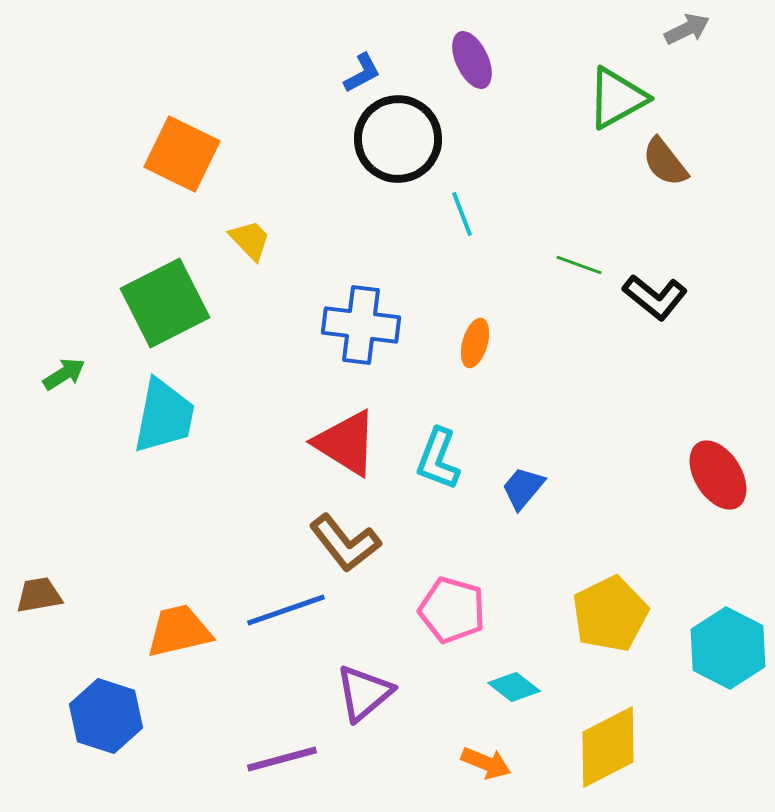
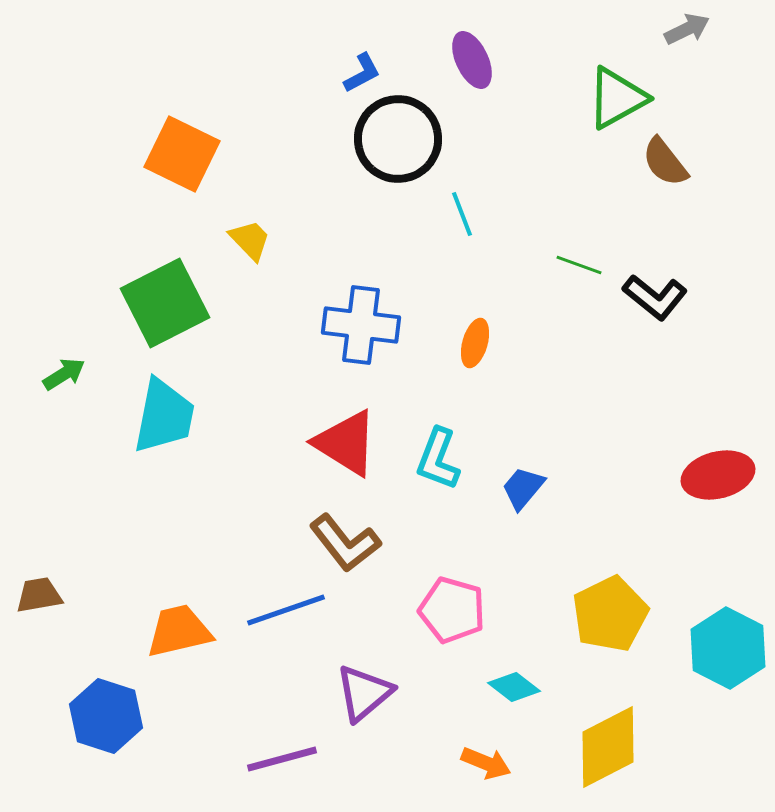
red ellipse: rotated 72 degrees counterclockwise
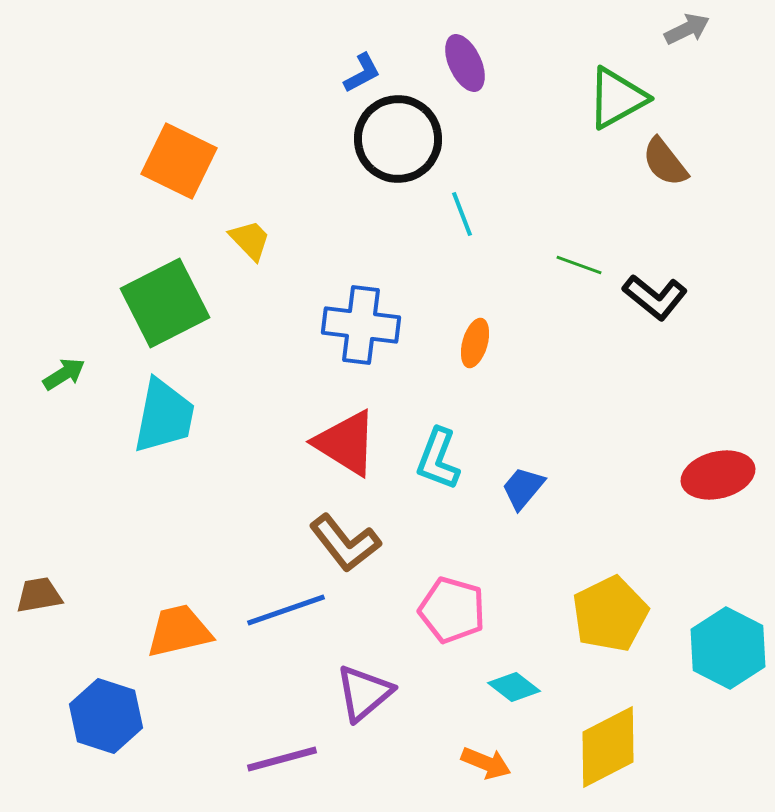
purple ellipse: moved 7 px left, 3 px down
orange square: moved 3 px left, 7 px down
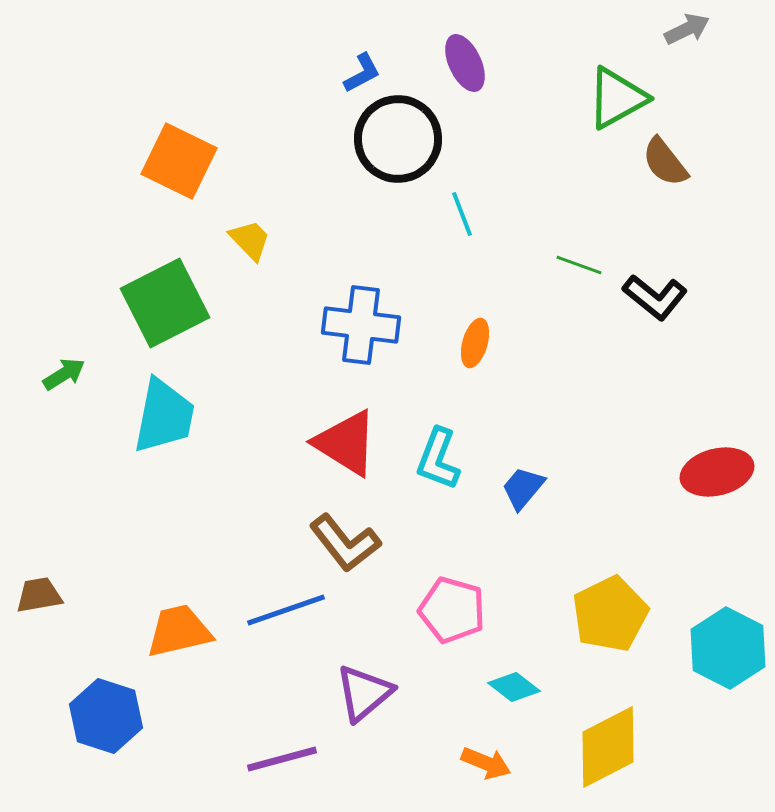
red ellipse: moved 1 px left, 3 px up
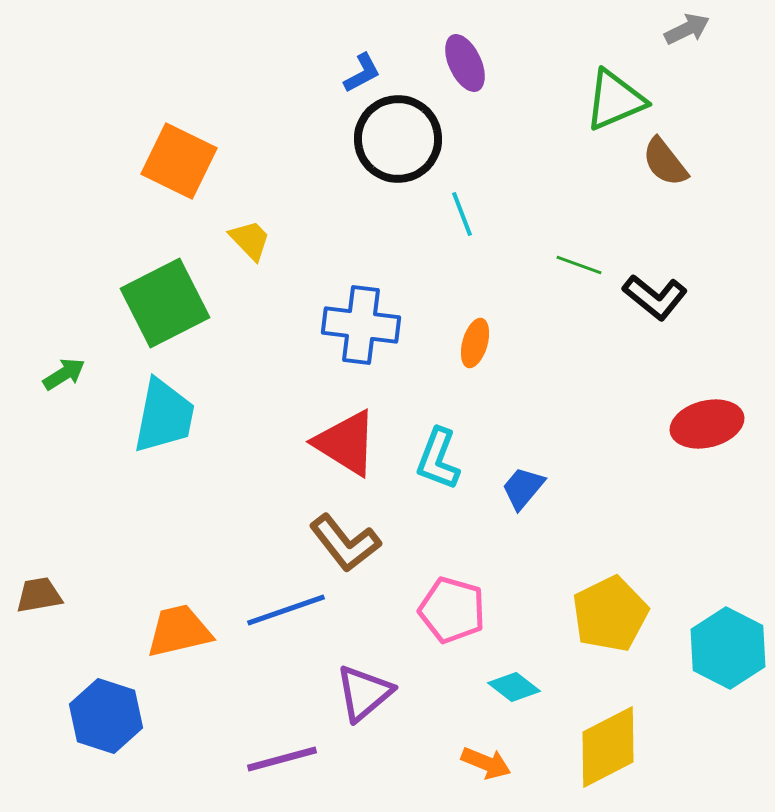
green triangle: moved 2 px left, 2 px down; rotated 6 degrees clockwise
red ellipse: moved 10 px left, 48 px up
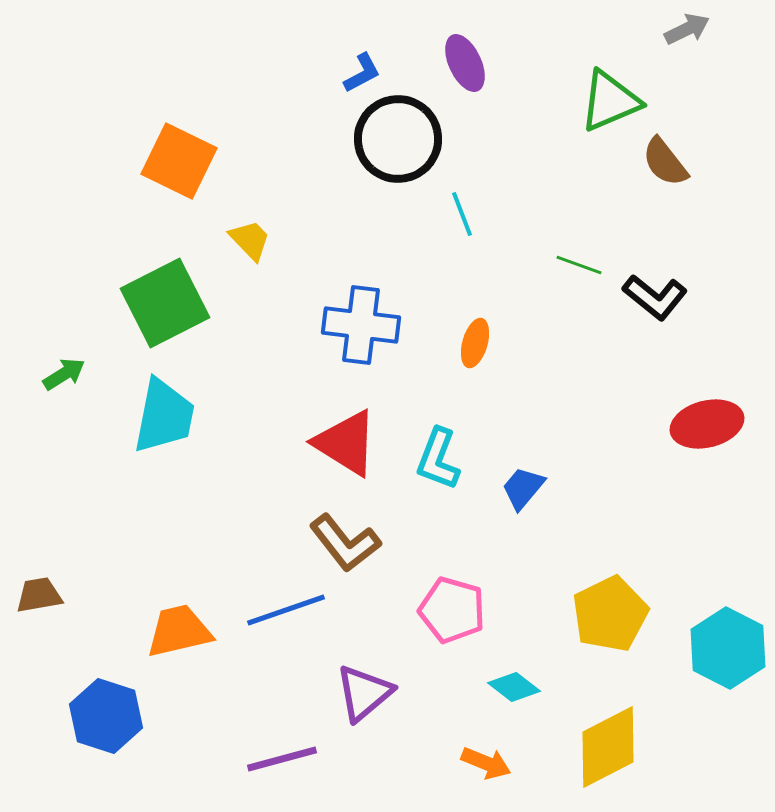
green triangle: moved 5 px left, 1 px down
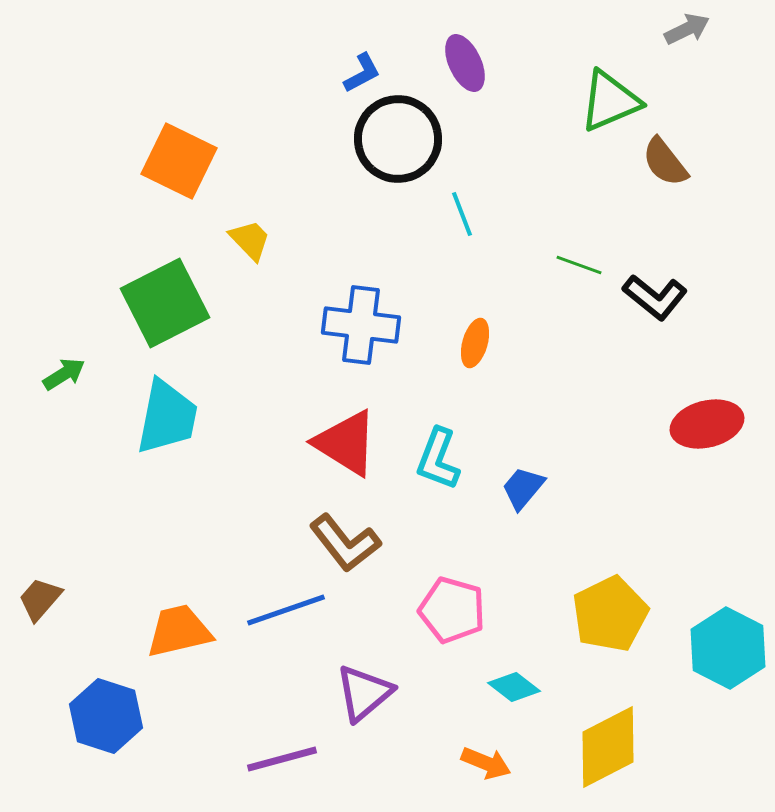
cyan trapezoid: moved 3 px right, 1 px down
brown trapezoid: moved 1 px right, 4 px down; rotated 39 degrees counterclockwise
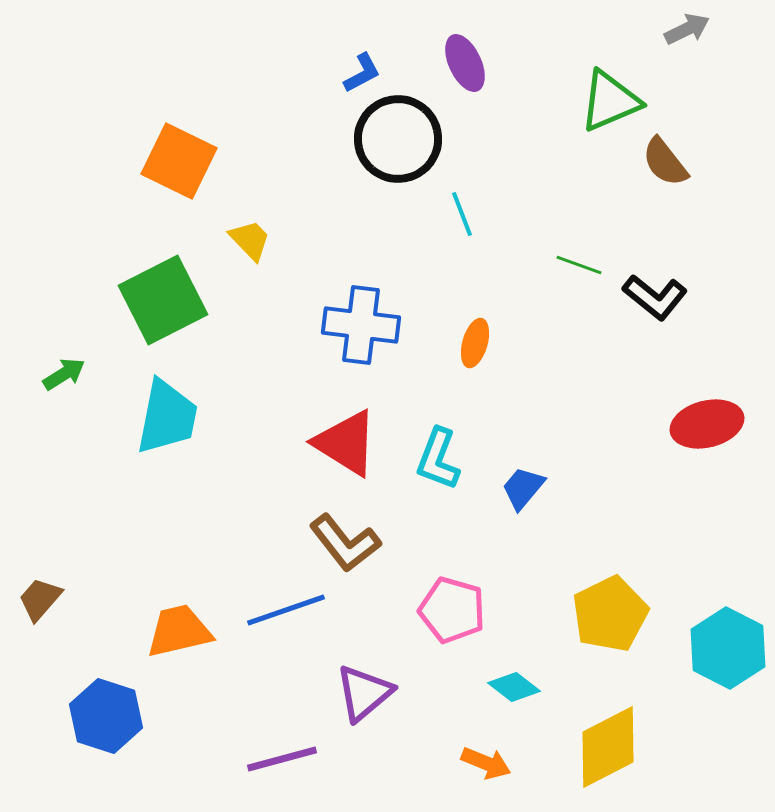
green square: moved 2 px left, 3 px up
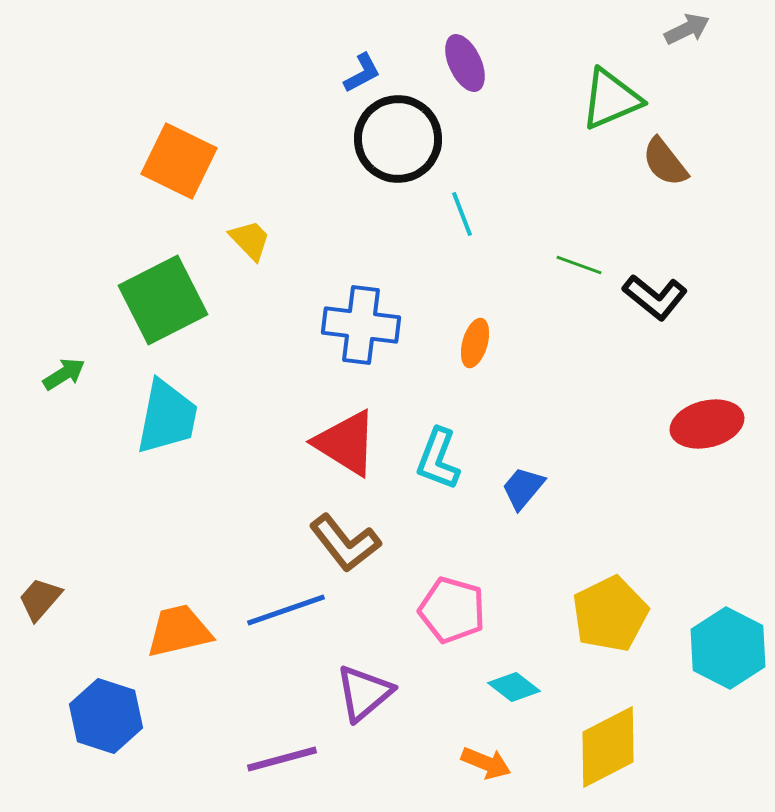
green triangle: moved 1 px right, 2 px up
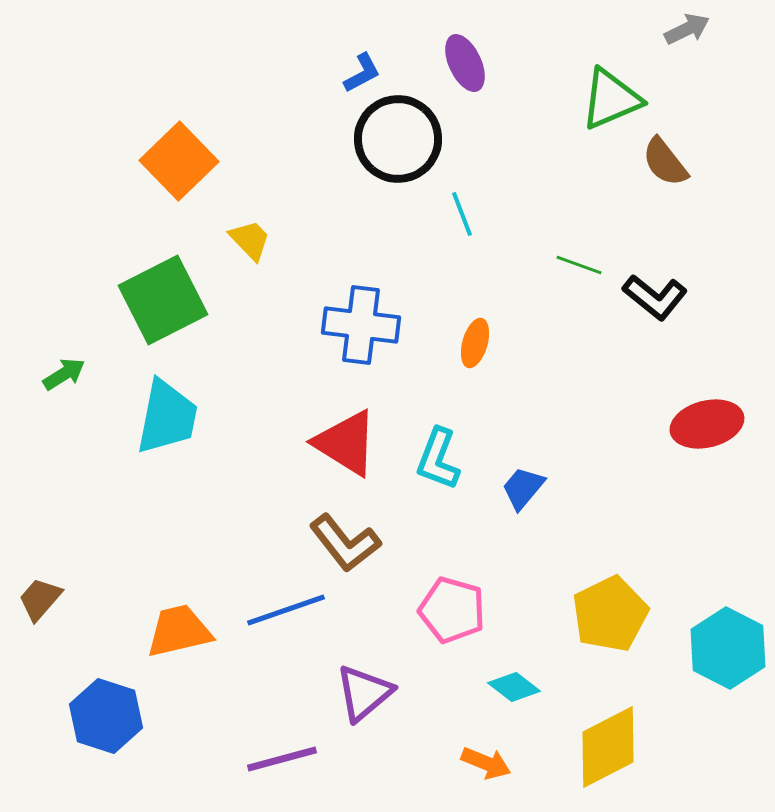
orange square: rotated 20 degrees clockwise
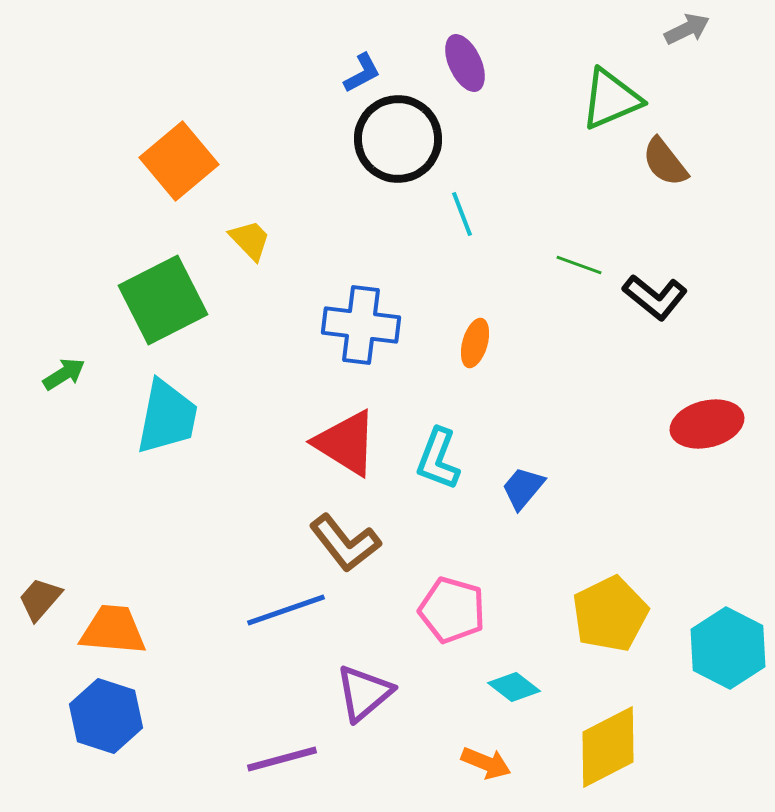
orange square: rotated 4 degrees clockwise
orange trapezoid: moved 66 px left, 1 px up; rotated 18 degrees clockwise
